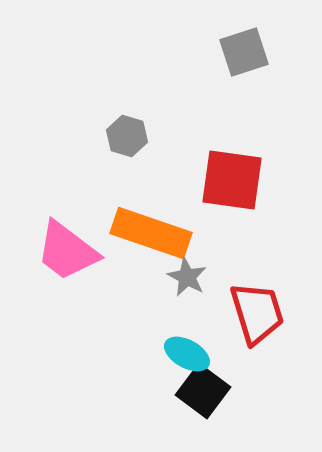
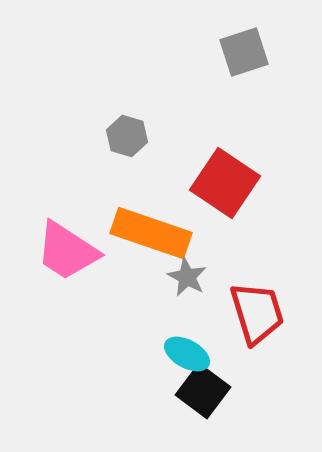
red square: moved 7 px left, 3 px down; rotated 26 degrees clockwise
pink trapezoid: rotated 4 degrees counterclockwise
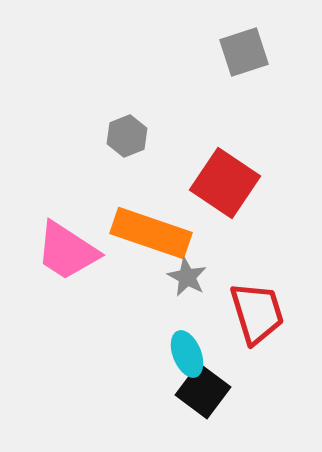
gray hexagon: rotated 21 degrees clockwise
cyan ellipse: rotated 39 degrees clockwise
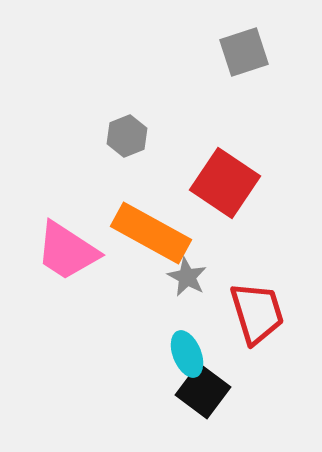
orange rectangle: rotated 10 degrees clockwise
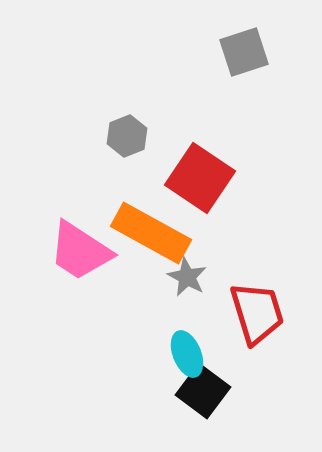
red square: moved 25 px left, 5 px up
pink trapezoid: moved 13 px right
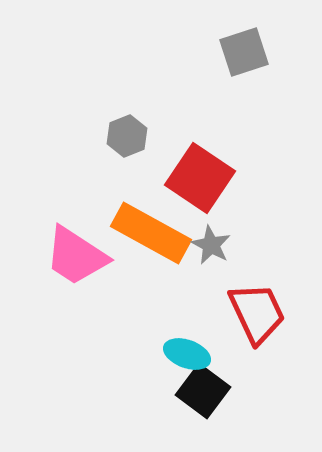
pink trapezoid: moved 4 px left, 5 px down
gray star: moved 24 px right, 32 px up
red trapezoid: rotated 8 degrees counterclockwise
cyan ellipse: rotated 48 degrees counterclockwise
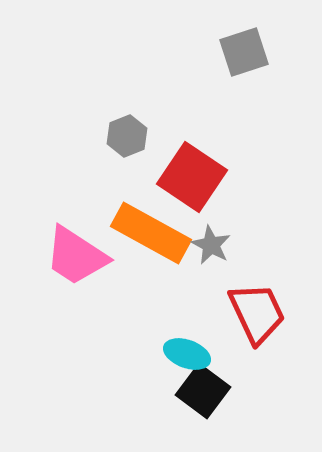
red square: moved 8 px left, 1 px up
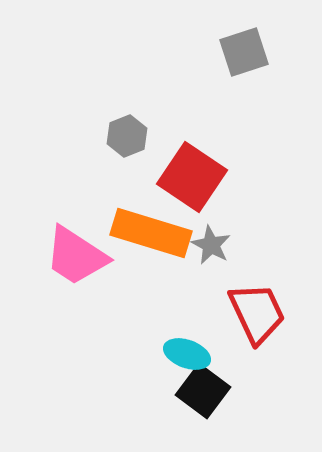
orange rectangle: rotated 12 degrees counterclockwise
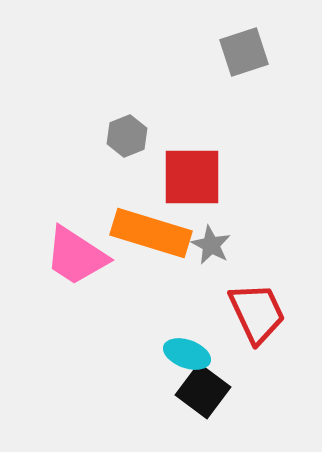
red square: rotated 34 degrees counterclockwise
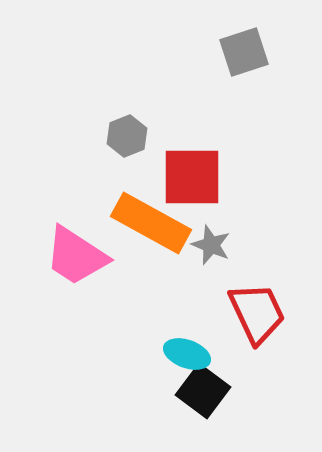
orange rectangle: moved 10 px up; rotated 12 degrees clockwise
gray star: rotated 6 degrees counterclockwise
